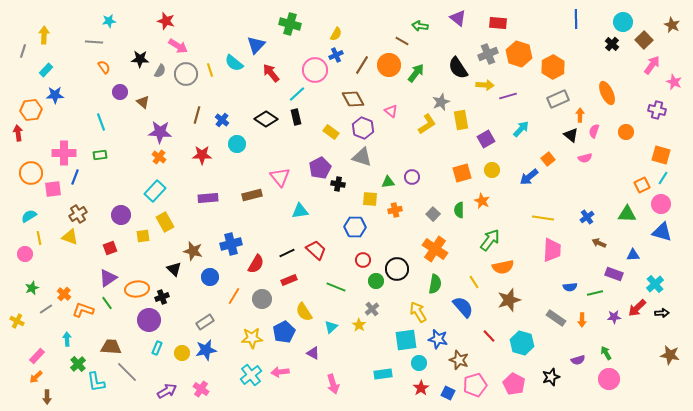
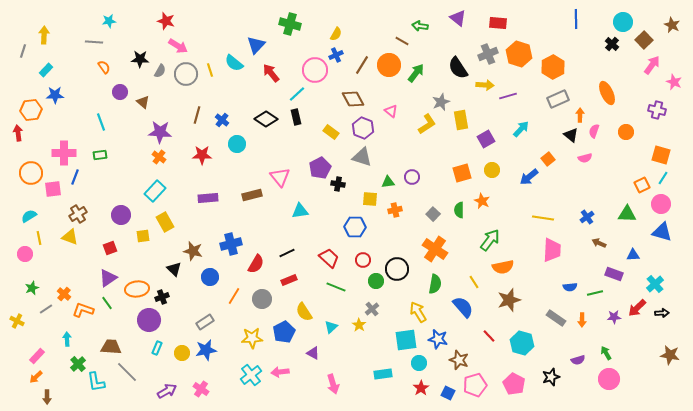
red trapezoid at (316, 250): moved 13 px right, 8 px down
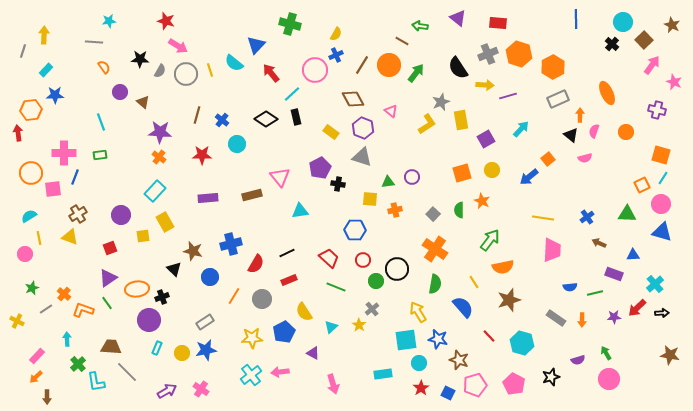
cyan line at (297, 94): moved 5 px left
blue hexagon at (355, 227): moved 3 px down
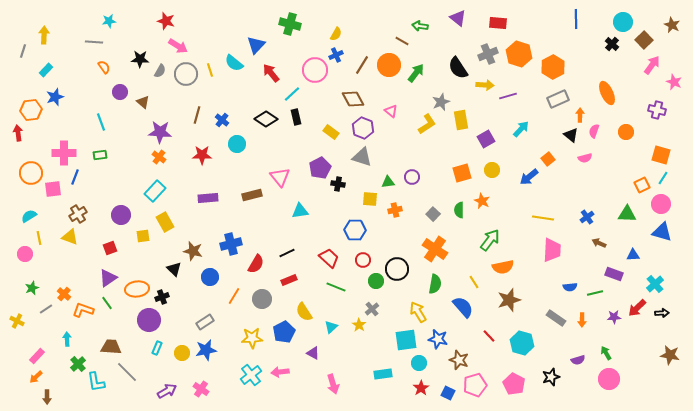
blue star at (55, 95): moved 2 px down; rotated 18 degrees counterclockwise
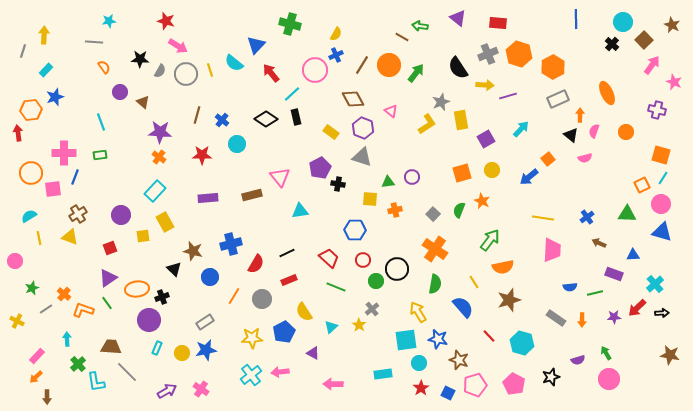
brown line at (402, 41): moved 4 px up
green semicircle at (459, 210): rotated 21 degrees clockwise
pink circle at (25, 254): moved 10 px left, 7 px down
pink arrow at (333, 384): rotated 108 degrees clockwise
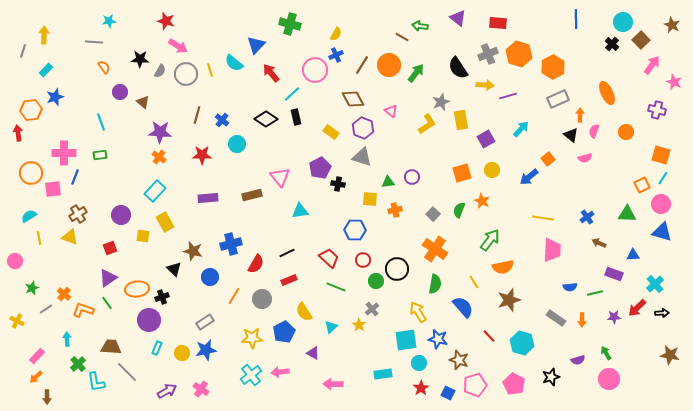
brown square at (644, 40): moved 3 px left
yellow square at (143, 236): rotated 16 degrees clockwise
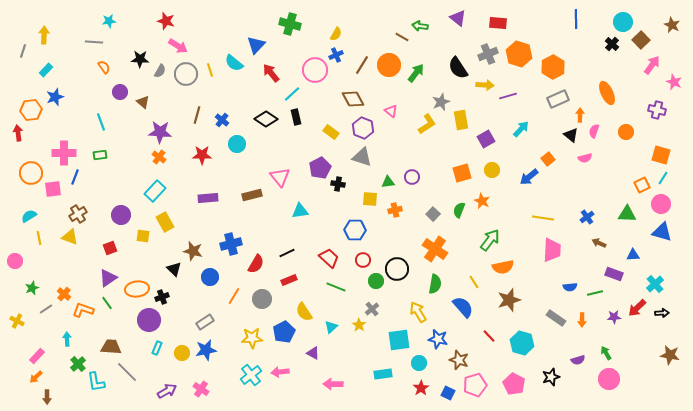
cyan square at (406, 340): moved 7 px left
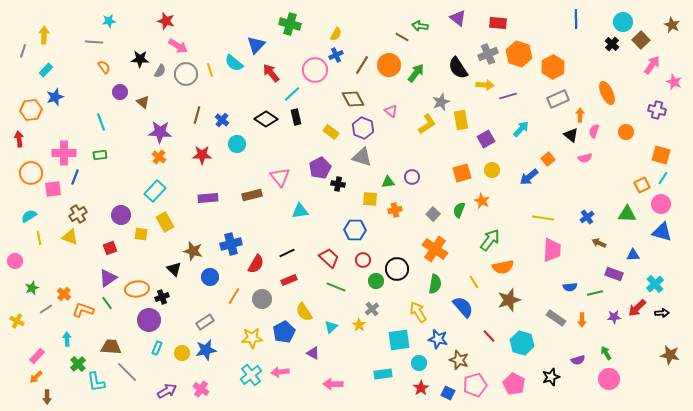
red arrow at (18, 133): moved 1 px right, 6 px down
yellow square at (143, 236): moved 2 px left, 2 px up
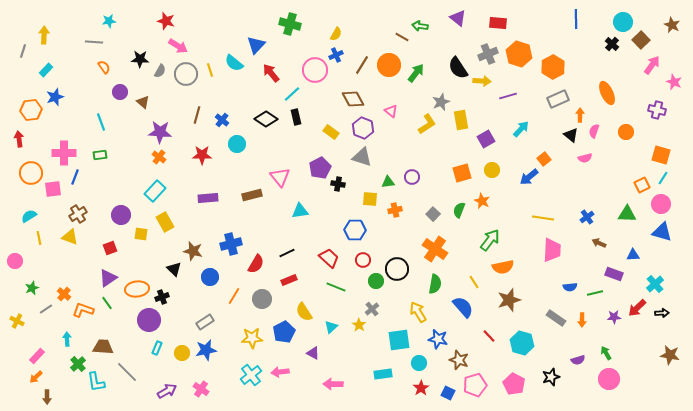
yellow arrow at (485, 85): moved 3 px left, 4 px up
orange square at (548, 159): moved 4 px left
brown trapezoid at (111, 347): moved 8 px left
